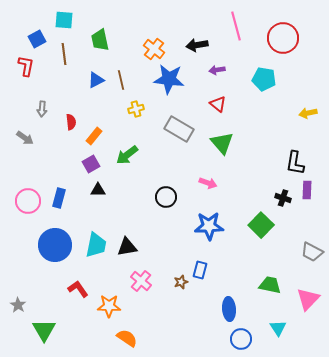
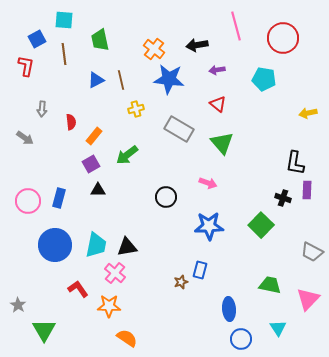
pink cross at (141, 281): moved 26 px left, 8 px up
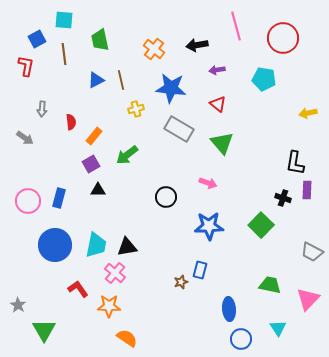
blue star at (169, 79): moved 2 px right, 9 px down
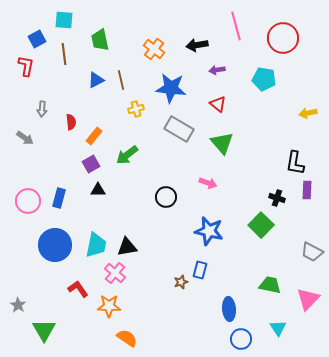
black cross at (283, 198): moved 6 px left
blue star at (209, 226): moved 5 px down; rotated 16 degrees clockwise
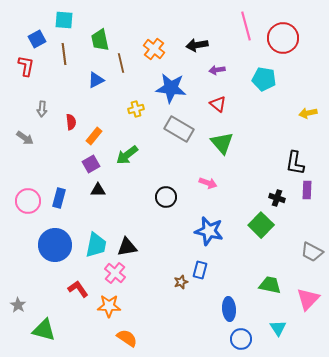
pink line at (236, 26): moved 10 px right
brown line at (121, 80): moved 17 px up
green triangle at (44, 330): rotated 45 degrees counterclockwise
